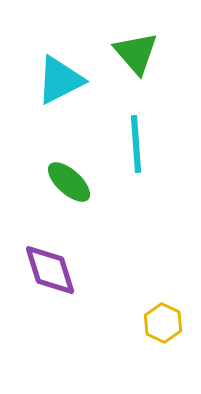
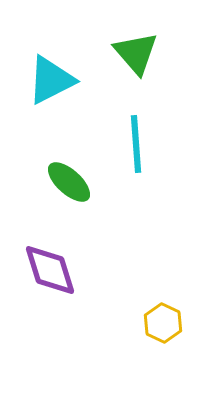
cyan triangle: moved 9 px left
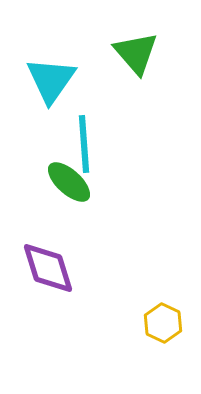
cyan triangle: rotated 28 degrees counterclockwise
cyan line: moved 52 px left
purple diamond: moved 2 px left, 2 px up
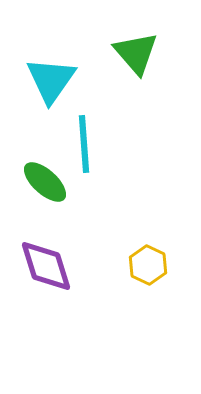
green ellipse: moved 24 px left
purple diamond: moved 2 px left, 2 px up
yellow hexagon: moved 15 px left, 58 px up
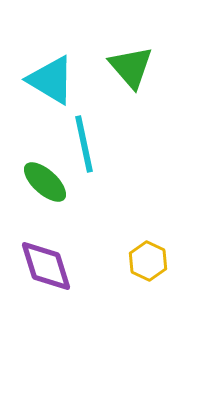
green triangle: moved 5 px left, 14 px down
cyan triangle: rotated 34 degrees counterclockwise
cyan line: rotated 8 degrees counterclockwise
yellow hexagon: moved 4 px up
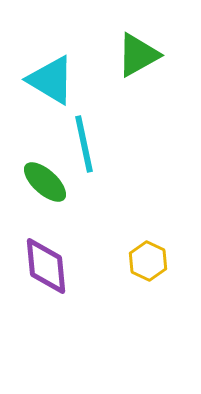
green triangle: moved 7 px right, 12 px up; rotated 42 degrees clockwise
purple diamond: rotated 12 degrees clockwise
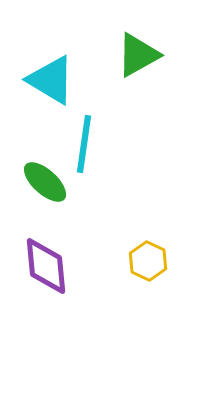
cyan line: rotated 20 degrees clockwise
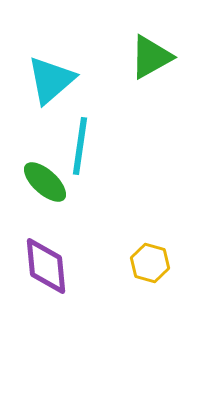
green triangle: moved 13 px right, 2 px down
cyan triangle: rotated 48 degrees clockwise
cyan line: moved 4 px left, 2 px down
yellow hexagon: moved 2 px right, 2 px down; rotated 9 degrees counterclockwise
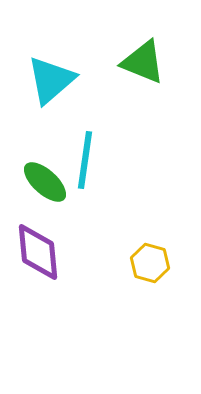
green triangle: moved 8 px left, 5 px down; rotated 51 degrees clockwise
cyan line: moved 5 px right, 14 px down
purple diamond: moved 8 px left, 14 px up
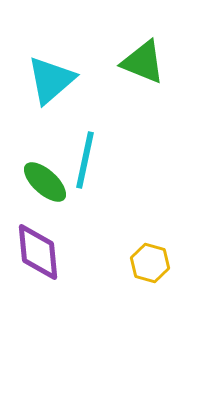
cyan line: rotated 4 degrees clockwise
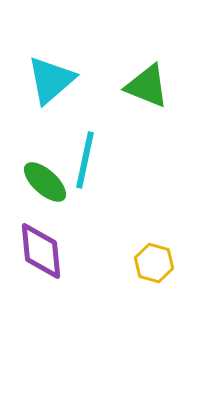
green triangle: moved 4 px right, 24 px down
purple diamond: moved 3 px right, 1 px up
yellow hexagon: moved 4 px right
